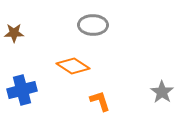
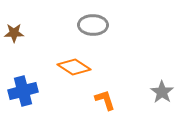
orange diamond: moved 1 px right, 1 px down
blue cross: moved 1 px right, 1 px down
orange L-shape: moved 5 px right, 1 px up
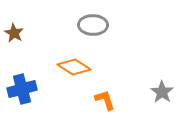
brown star: rotated 30 degrees clockwise
blue cross: moved 1 px left, 2 px up
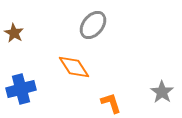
gray ellipse: rotated 52 degrees counterclockwise
orange diamond: rotated 24 degrees clockwise
blue cross: moved 1 px left
orange L-shape: moved 6 px right, 3 px down
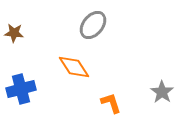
brown star: rotated 24 degrees counterclockwise
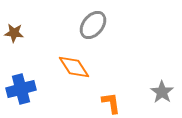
orange L-shape: rotated 10 degrees clockwise
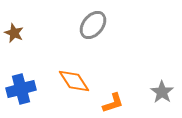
brown star: rotated 18 degrees clockwise
orange diamond: moved 14 px down
orange L-shape: moved 2 px right; rotated 80 degrees clockwise
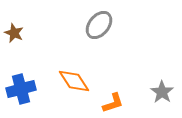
gray ellipse: moved 6 px right
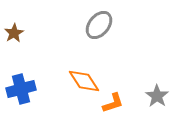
brown star: rotated 18 degrees clockwise
orange diamond: moved 10 px right
gray star: moved 5 px left, 4 px down
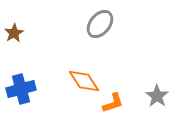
gray ellipse: moved 1 px right, 1 px up
